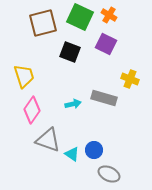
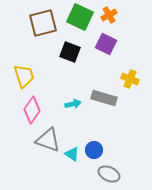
orange cross: rotated 28 degrees clockwise
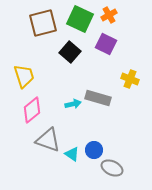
green square: moved 2 px down
black square: rotated 20 degrees clockwise
gray rectangle: moved 6 px left
pink diamond: rotated 16 degrees clockwise
gray ellipse: moved 3 px right, 6 px up
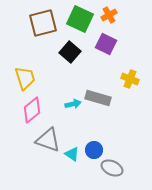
yellow trapezoid: moved 1 px right, 2 px down
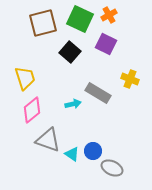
gray rectangle: moved 5 px up; rotated 15 degrees clockwise
blue circle: moved 1 px left, 1 px down
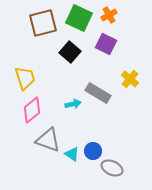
green square: moved 1 px left, 1 px up
yellow cross: rotated 18 degrees clockwise
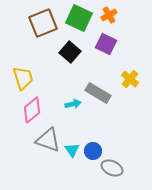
brown square: rotated 8 degrees counterclockwise
yellow trapezoid: moved 2 px left
cyan triangle: moved 4 px up; rotated 21 degrees clockwise
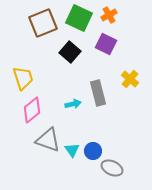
gray rectangle: rotated 45 degrees clockwise
